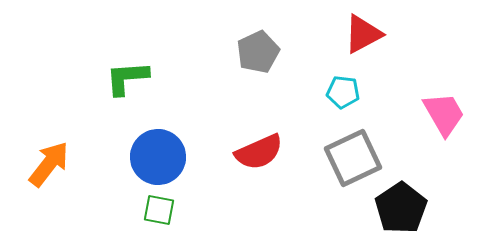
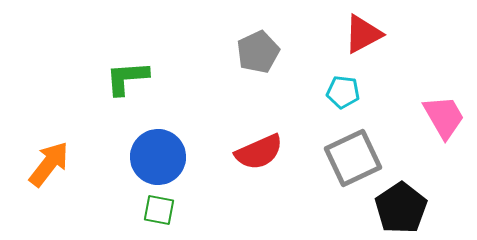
pink trapezoid: moved 3 px down
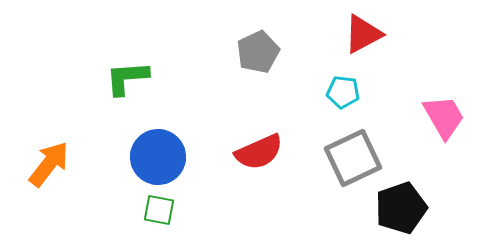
black pentagon: rotated 15 degrees clockwise
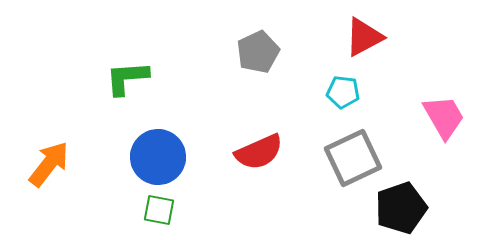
red triangle: moved 1 px right, 3 px down
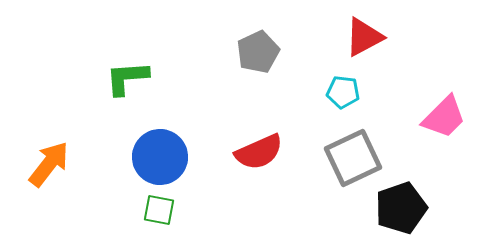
pink trapezoid: rotated 75 degrees clockwise
blue circle: moved 2 px right
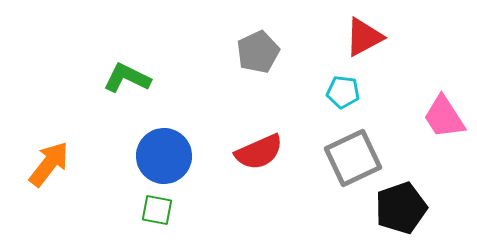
green L-shape: rotated 30 degrees clockwise
pink trapezoid: rotated 102 degrees clockwise
blue circle: moved 4 px right, 1 px up
green square: moved 2 px left
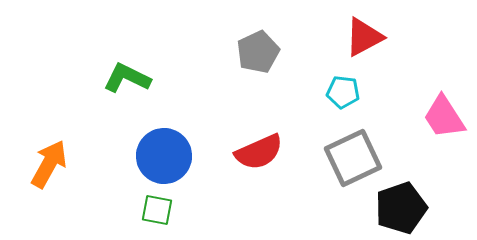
orange arrow: rotated 9 degrees counterclockwise
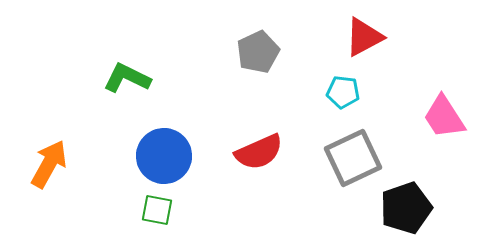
black pentagon: moved 5 px right
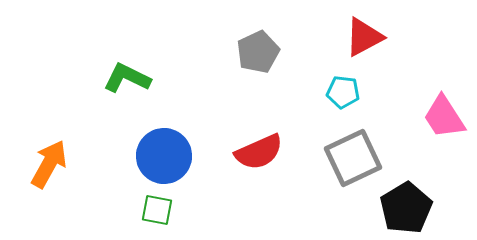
black pentagon: rotated 12 degrees counterclockwise
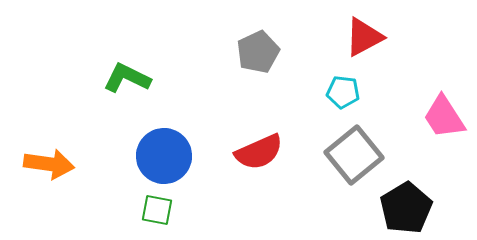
gray square: moved 1 px right, 3 px up; rotated 14 degrees counterclockwise
orange arrow: rotated 69 degrees clockwise
